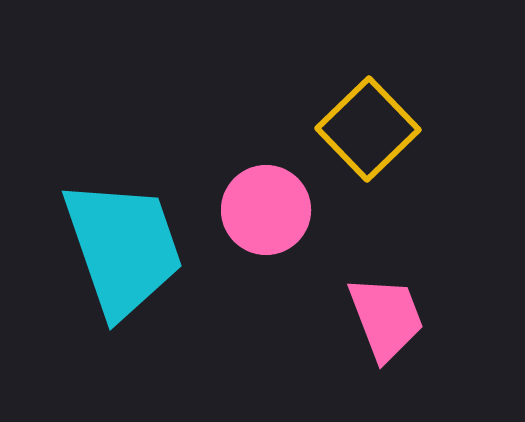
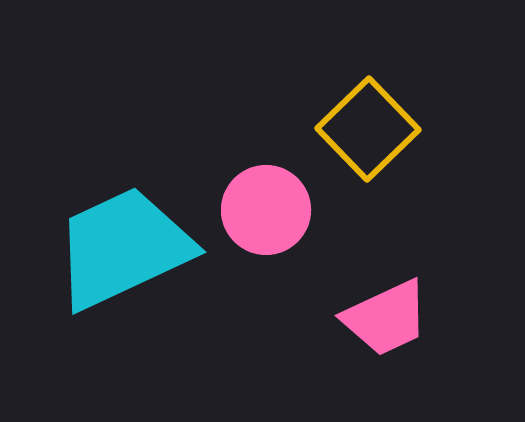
cyan trapezoid: rotated 96 degrees counterclockwise
pink trapezoid: rotated 86 degrees clockwise
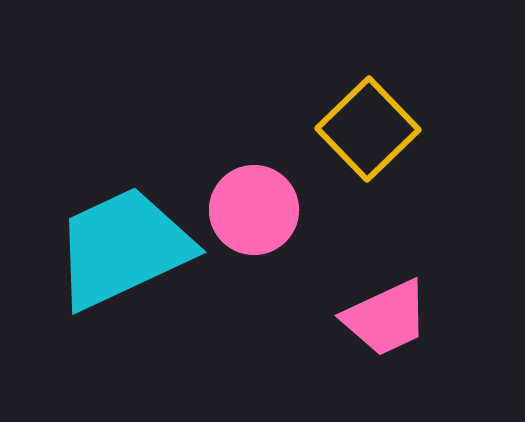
pink circle: moved 12 px left
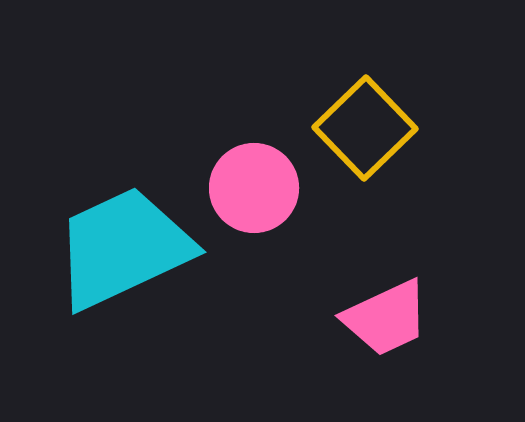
yellow square: moved 3 px left, 1 px up
pink circle: moved 22 px up
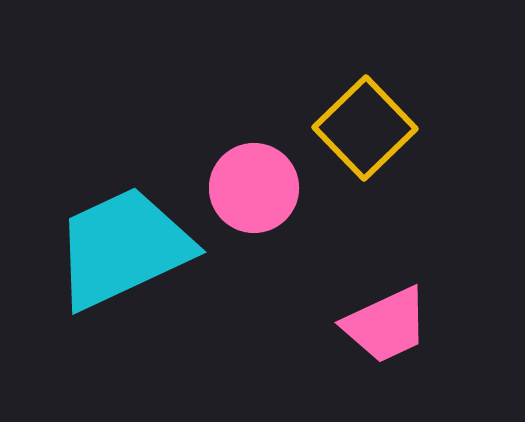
pink trapezoid: moved 7 px down
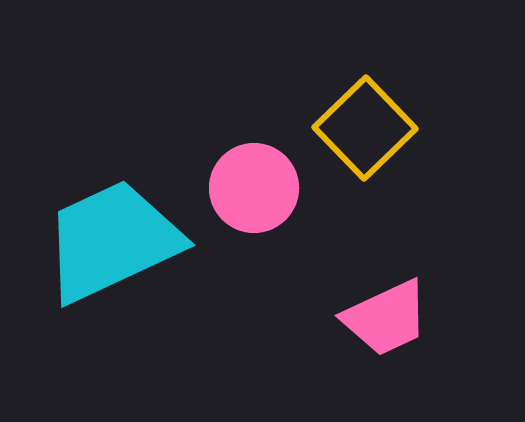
cyan trapezoid: moved 11 px left, 7 px up
pink trapezoid: moved 7 px up
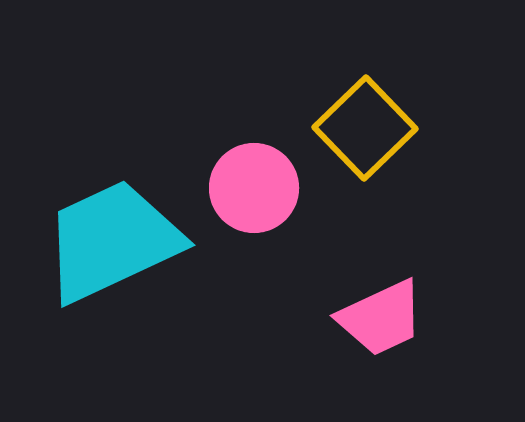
pink trapezoid: moved 5 px left
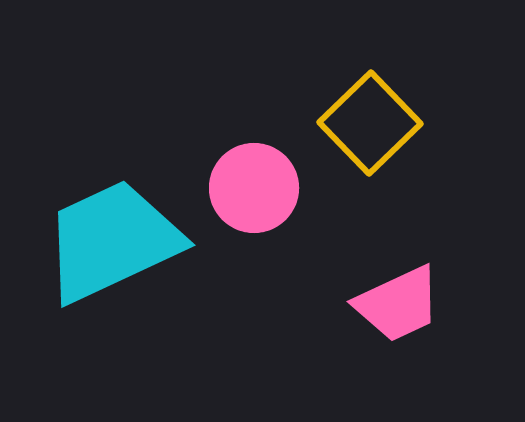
yellow square: moved 5 px right, 5 px up
pink trapezoid: moved 17 px right, 14 px up
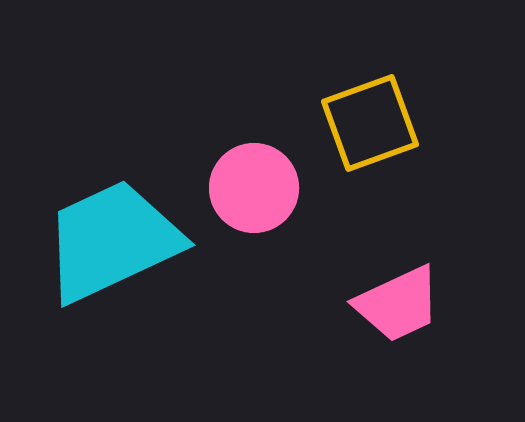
yellow square: rotated 24 degrees clockwise
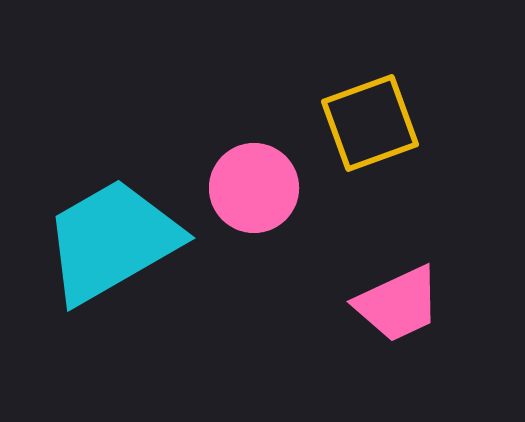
cyan trapezoid: rotated 5 degrees counterclockwise
